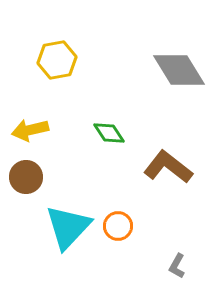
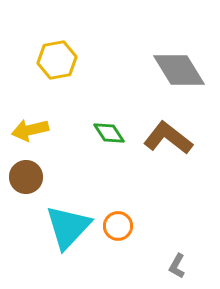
brown L-shape: moved 29 px up
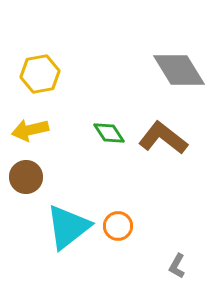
yellow hexagon: moved 17 px left, 14 px down
brown L-shape: moved 5 px left
cyan triangle: rotated 9 degrees clockwise
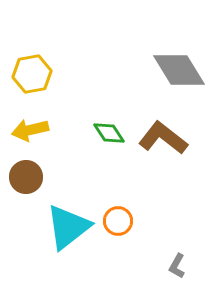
yellow hexagon: moved 8 px left
orange circle: moved 5 px up
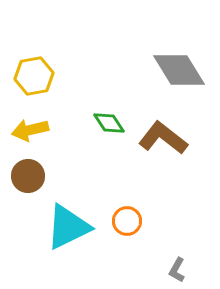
yellow hexagon: moved 2 px right, 2 px down
green diamond: moved 10 px up
brown circle: moved 2 px right, 1 px up
orange circle: moved 9 px right
cyan triangle: rotated 12 degrees clockwise
gray L-shape: moved 4 px down
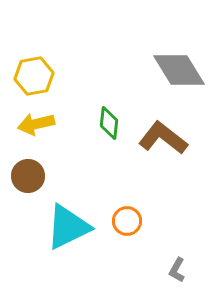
green diamond: rotated 40 degrees clockwise
yellow arrow: moved 6 px right, 6 px up
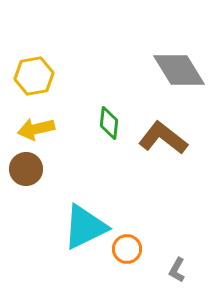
yellow arrow: moved 5 px down
brown circle: moved 2 px left, 7 px up
orange circle: moved 28 px down
cyan triangle: moved 17 px right
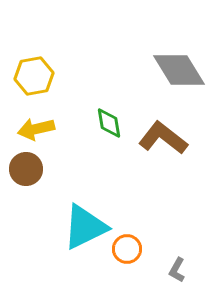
green diamond: rotated 16 degrees counterclockwise
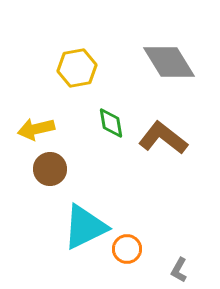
gray diamond: moved 10 px left, 8 px up
yellow hexagon: moved 43 px right, 8 px up
green diamond: moved 2 px right
brown circle: moved 24 px right
gray L-shape: moved 2 px right
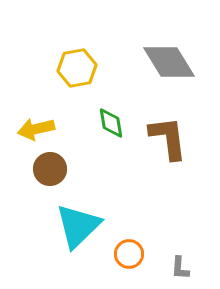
brown L-shape: moved 5 px right; rotated 45 degrees clockwise
cyan triangle: moved 7 px left, 1 px up; rotated 18 degrees counterclockwise
orange circle: moved 2 px right, 5 px down
gray L-shape: moved 1 px right, 2 px up; rotated 25 degrees counterclockwise
